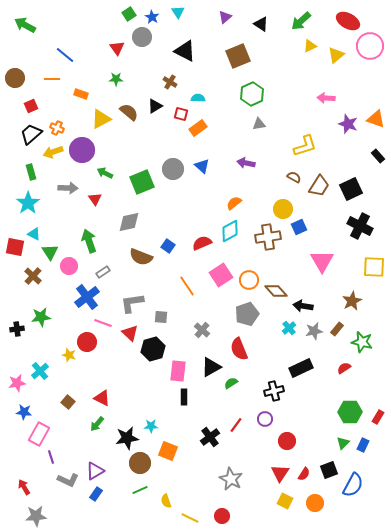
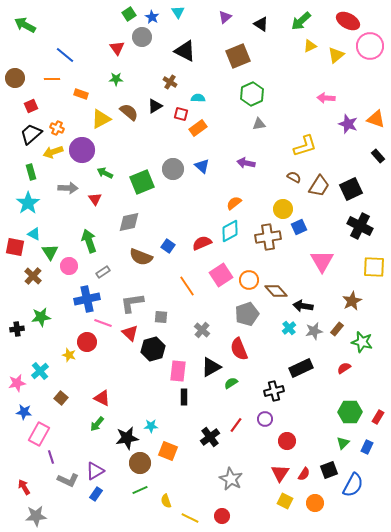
blue cross at (87, 297): moved 2 px down; rotated 25 degrees clockwise
brown square at (68, 402): moved 7 px left, 4 px up
blue rectangle at (363, 445): moved 4 px right, 2 px down
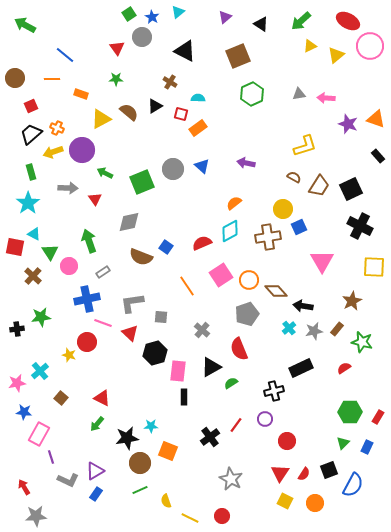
cyan triangle at (178, 12): rotated 24 degrees clockwise
gray triangle at (259, 124): moved 40 px right, 30 px up
blue square at (168, 246): moved 2 px left, 1 px down
black hexagon at (153, 349): moved 2 px right, 4 px down
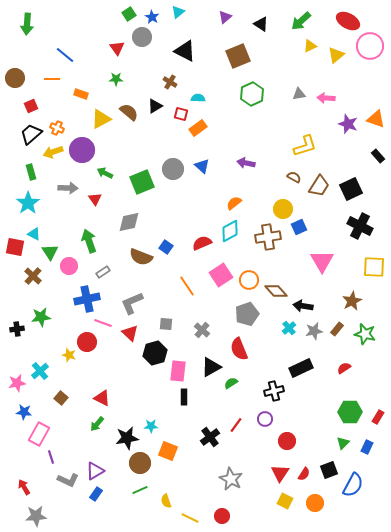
green arrow at (25, 25): moved 2 px right, 1 px up; rotated 115 degrees counterclockwise
gray L-shape at (132, 303): rotated 15 degrees counterclockwise
gray square at (161, 317): moved 5 px right, 7 px down
green star at (362, 342): moved 3 px right, 8 px up
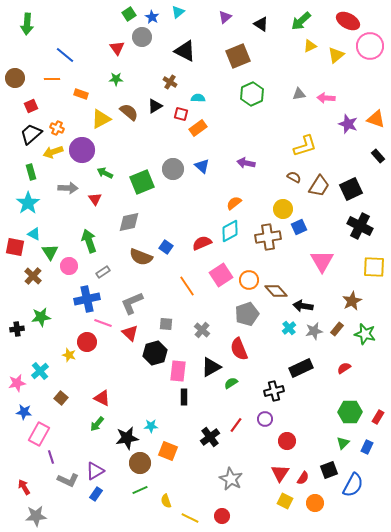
red semicircle at (304, 474): moved 1 px left, 4 px down
